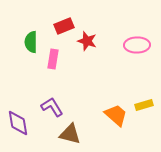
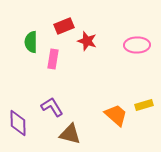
purple diamond: rotated 8 degrees clockwise
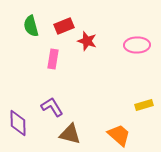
green semicircle: moved 16 px up; rotated 15 degrees counterclockwise
orange trapezoid: moved 3 px right, 20 px down
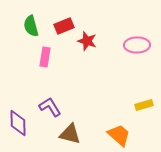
pink rectangle: moved 8 px left, 2 px up
purple L-shape: moved 2 px left
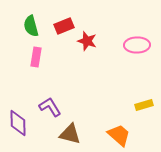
pink rectangle: moved 9 px left
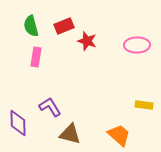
yellow rectangle: rotated 24 degrees clockwise
